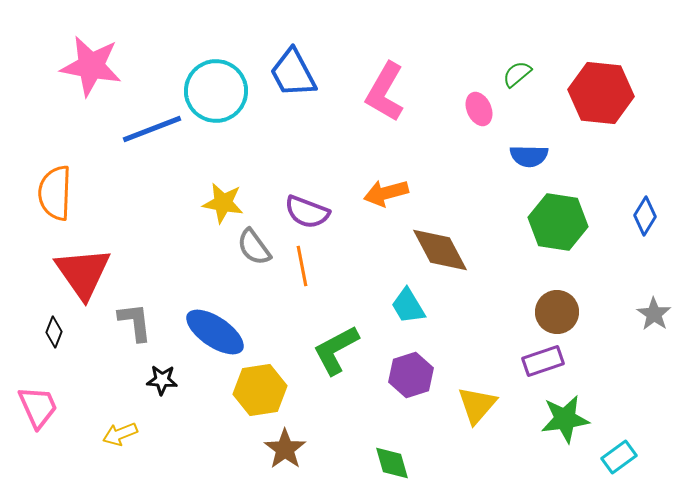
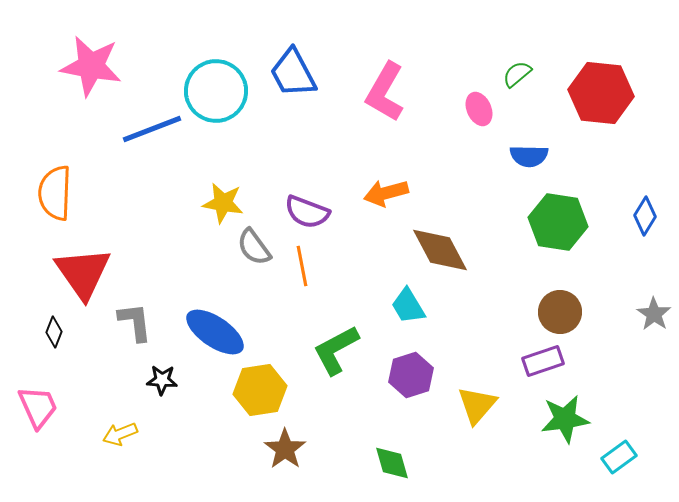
brown circle: moved 3 px right
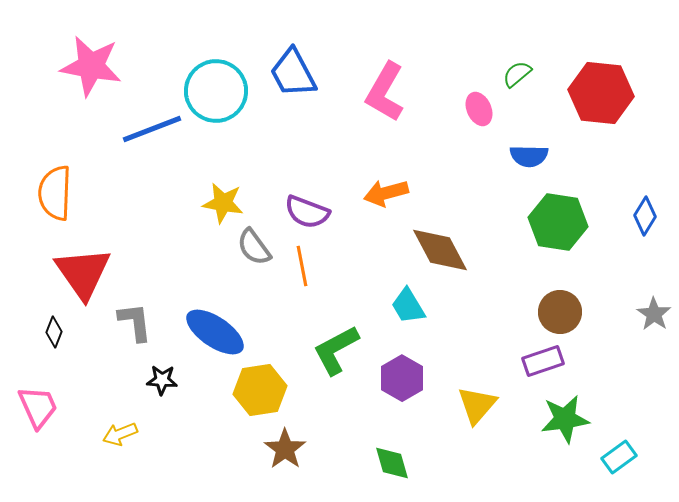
purple hexagon: moved 9 px left, 3 px down; rotated 12 degrees counterclockwise
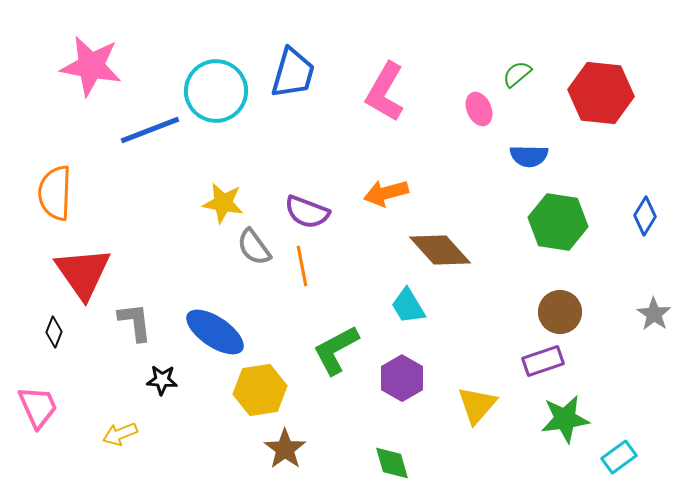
blue trapezoid: rotated 136 degrees counterclockwise
blue line: moved 2 px left, 1 px down
brown diamond: rotated 14 degrees counterclockwise
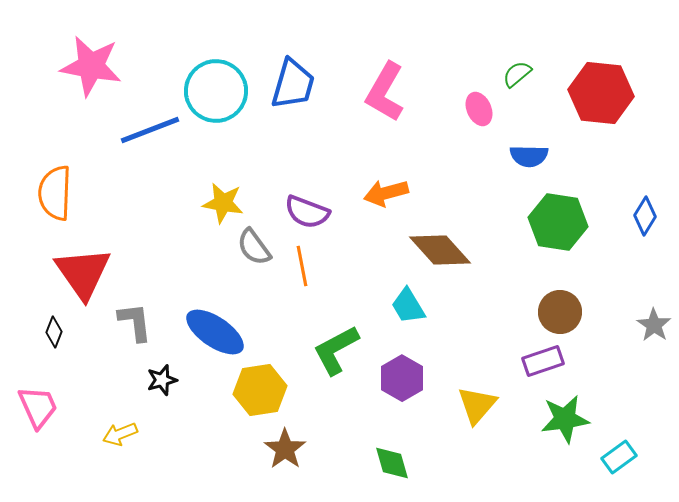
blue trapezoid: moved 11 px down
gray star: moved 11 px down
black star: rotated 20 degrees counterclockwise
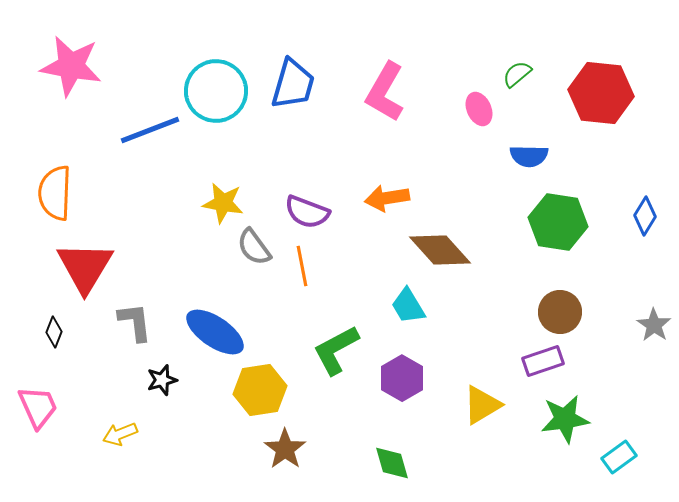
pink star: moved 20 px left
orange arrow: moved 1 px right, 5 px down; rotated 6 degrees clockwise
red triangle: moved 2 px right, 6 px up; rotated 6 degrees clockwise
yellow triangle: moved 5 px right; rotated 18 degrees clockwise
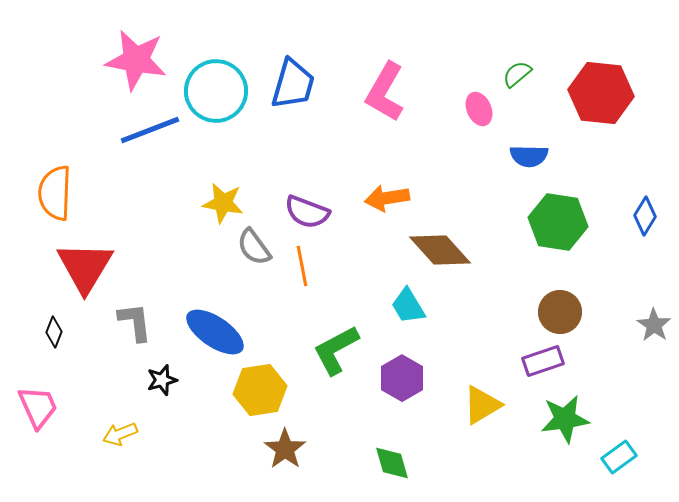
pink star: moved 65 px right, 6 px up
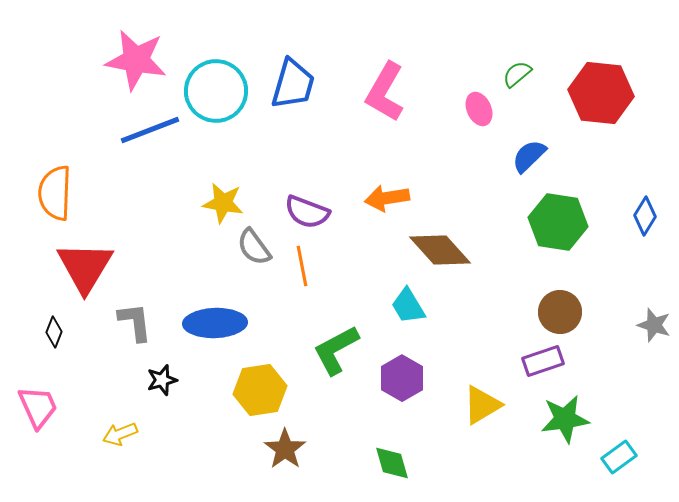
blue semicircle: rotated 135 degrees clockwise
gray star: rotated 16 degrees counterclockwise
blue ellipse: moved 9 px up; rotated 36 degrees counterclockwise
